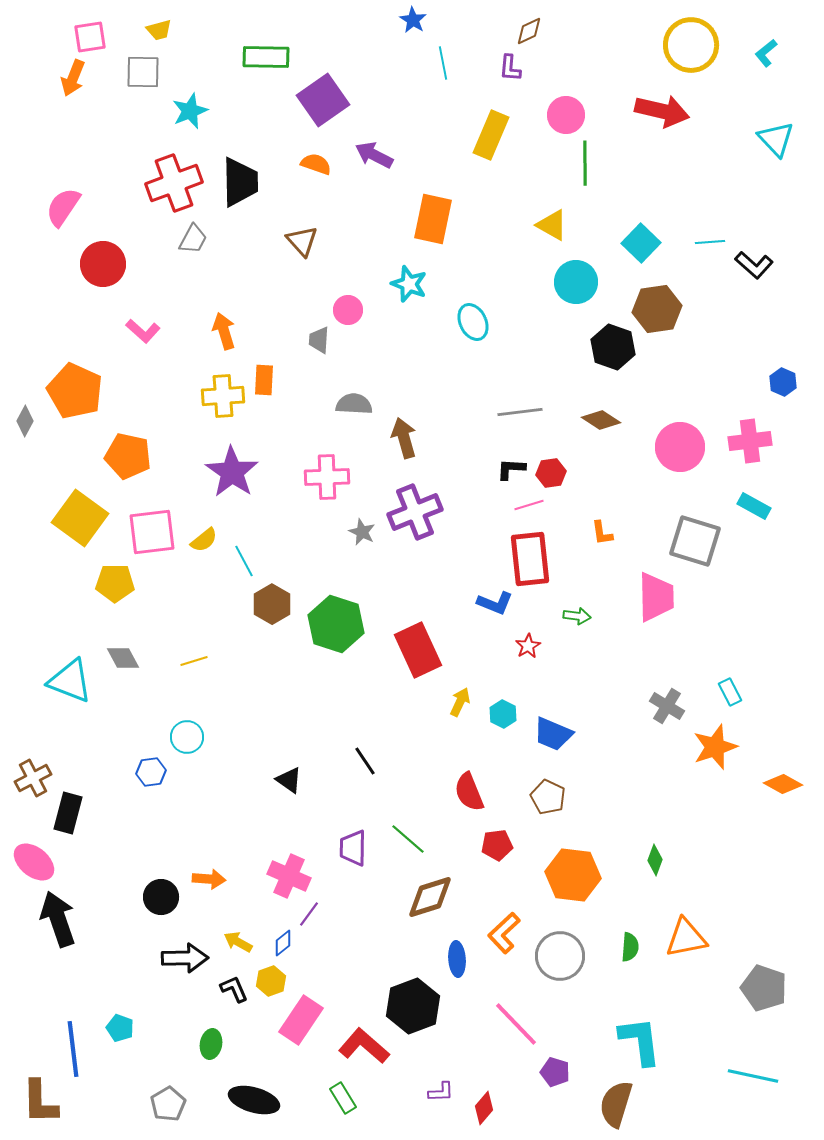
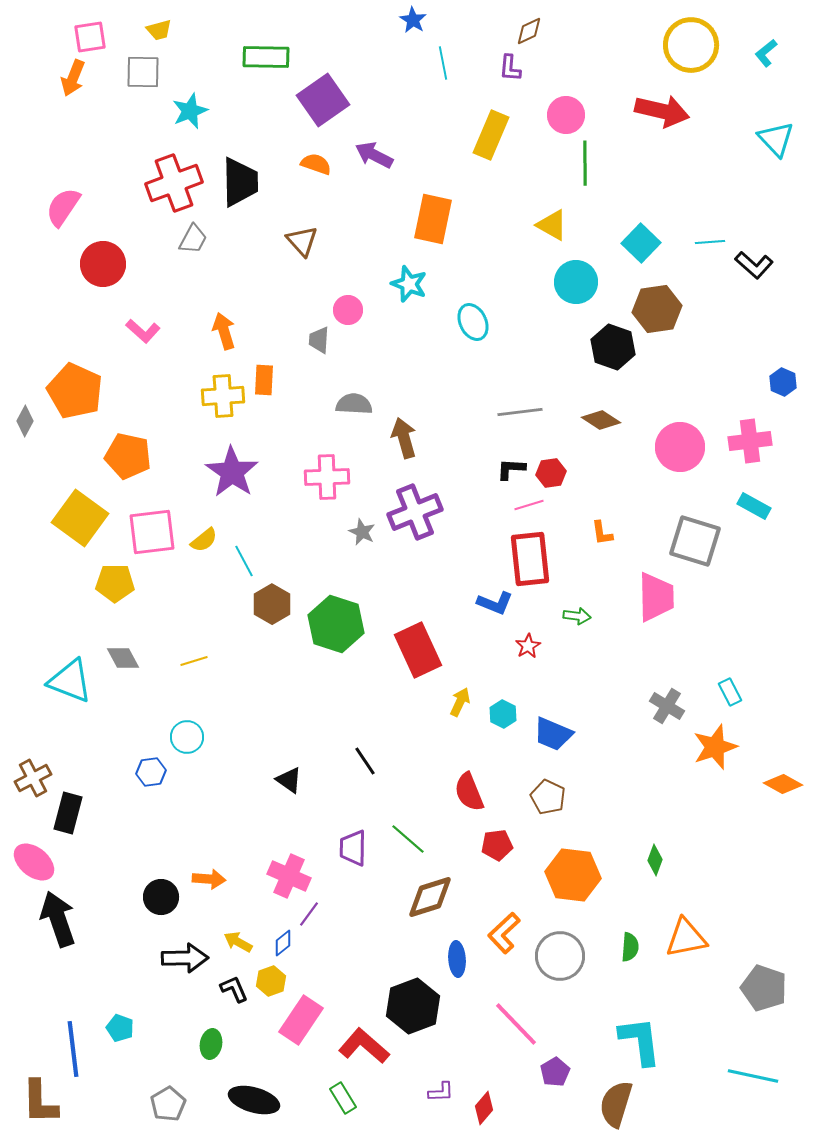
purple pentagon at (555, 1072): rotated 24 degrees clockwise
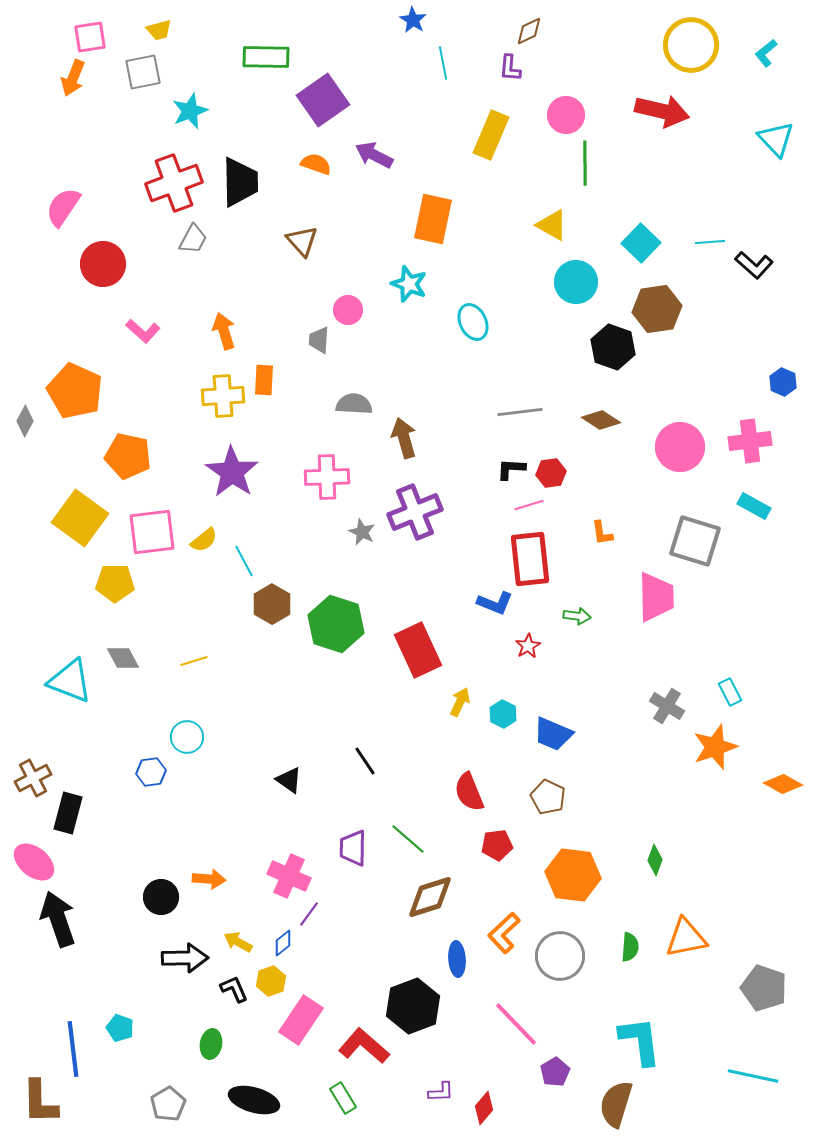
gray square at (143, 72): rotated 12 degrees counterclockwise
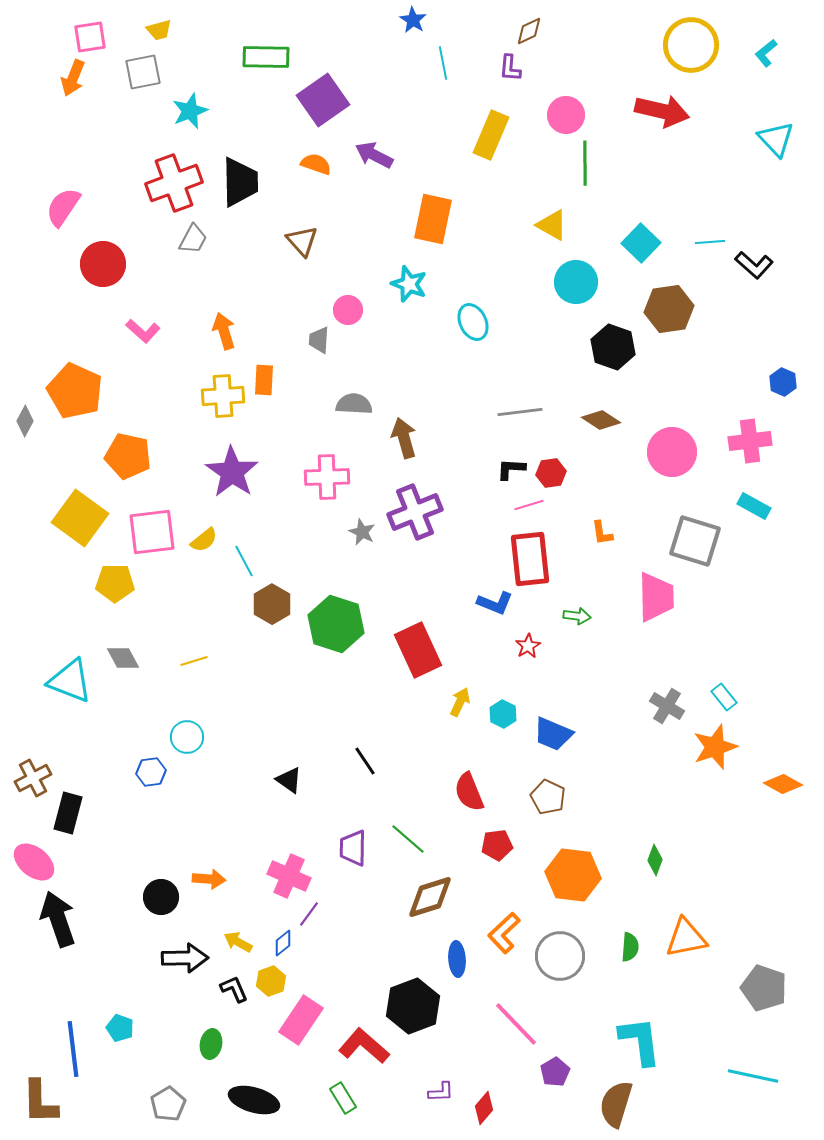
brown hexagon at (657, 309): moved 12 px right
pink circle at (680, 447): moved 8 px left, 5 px down
cyan rectangle at (730, 692): moved 6 px left, 5 px down; rotated 12 degrees counterclockwise
